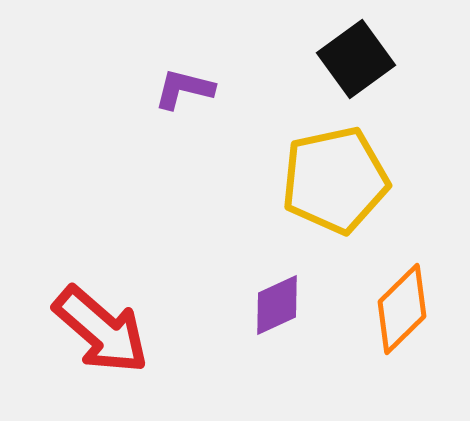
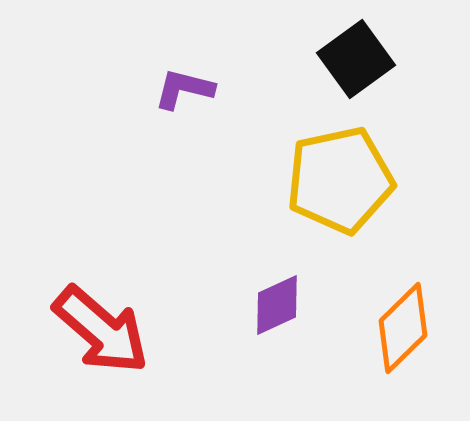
yellow pentagon: moved 5 px right
orange diamond: moved 1 px right, 19 px down
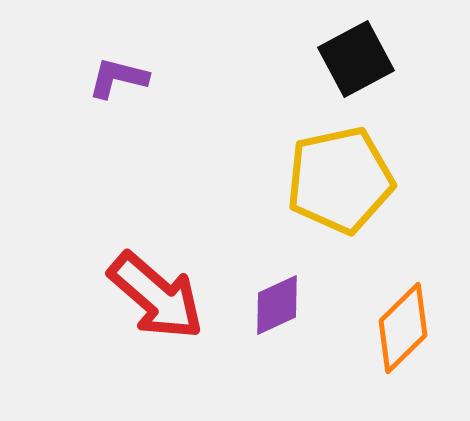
black square: rotated 8 degrees clockwise
purple L-shape: moved 66 px left, 11 px up
red arrow: moved 55 px right, 34 px up
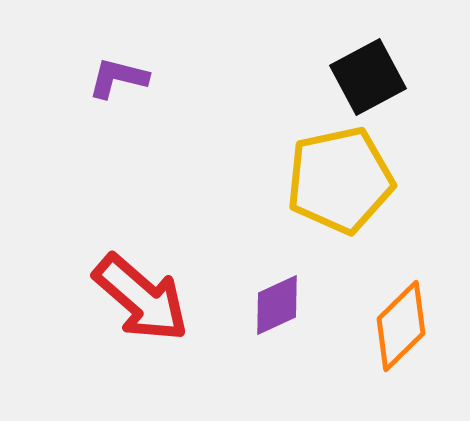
black square: moved 12 px right, 18 px down
red arrow: moved 15 px left, 2 px down
orange diamond: moved 2 px left, 2 px up
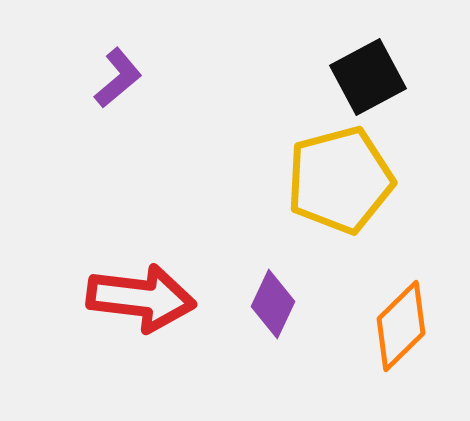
purple L-shape: rotated 126 degrees clockwise
yellow pentagon: rotated 3 degrees counterclockwise
red arrow: rotated 34 degrees counterclockwise
purple diamond: moved 4 px left, 1 px up; rotated 40 degrees counterclockwise
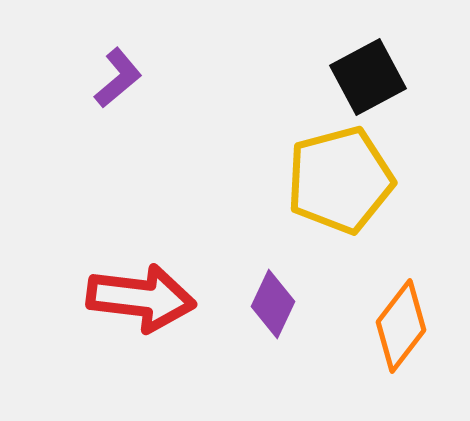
orange diamond: rotated 8 degrees counterclockwise
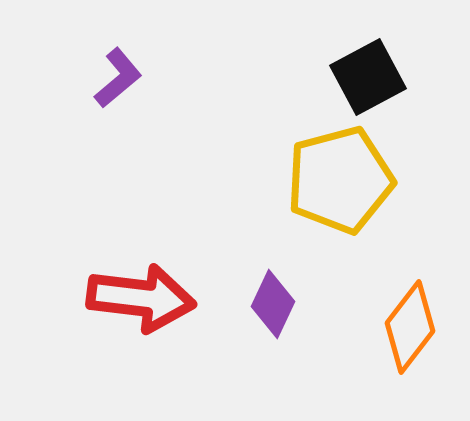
orange diamond: moved 9 px right, 1 px down
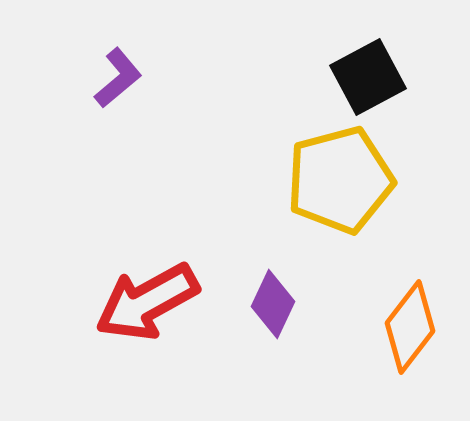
red arrow: moved 6 px right, 4 px down; rotated 144 degrees clockwise
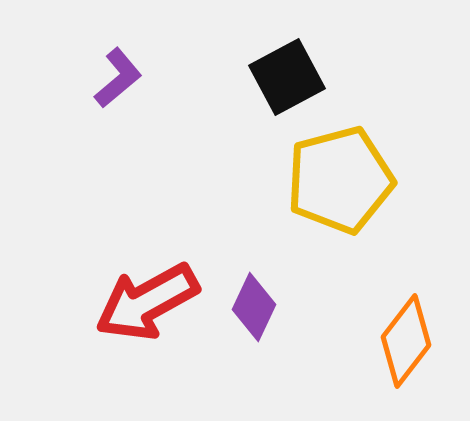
black square: moved 81 px left
purple diamond: moved 19 px left, 3 px down
orange diamond: moved 4 px left, 14 px down
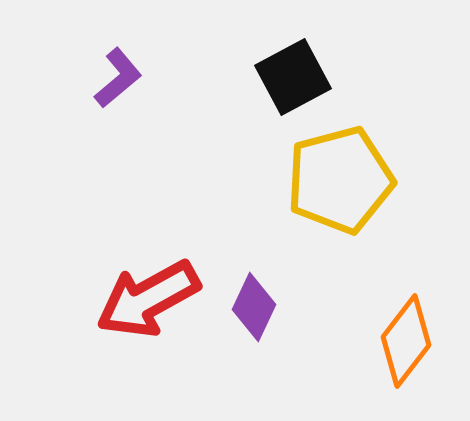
black square: moved 6 px right
red arrow: moved 1 px right, 3 px up
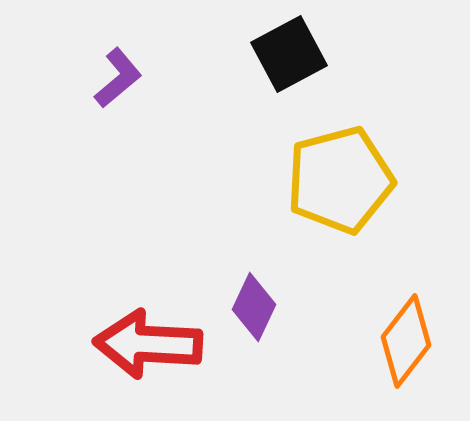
black square: moved 4 px left, 23 px up
red arrow: moved 45 px down; rotated 32 degrees clockwise
